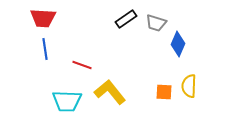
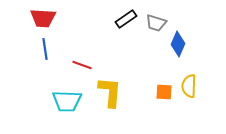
yellow L-shape: rotated 44 degrees clockwise
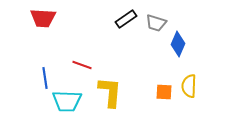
blue line: moved 29 px down
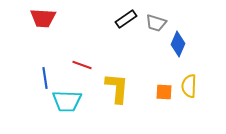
yellow L-shape: moved 7 px right, 4 px up
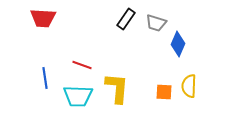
black rectangle: rotated 20 degrees counterclockwise
cyan trapezoid: moved 11 px right, 5 px up
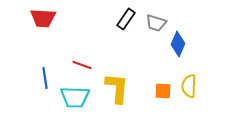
orange square: moved 1 px left, 1 px up
cyan trapezoid: moved 3 px left, 1 px down
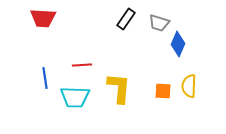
gray trapezoid: moved 3 px right
red line: rotated 24 degrees counterclockwise
yellow L-shape: moved 2 px right
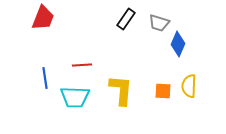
red trapezoid: rotated 72 degrees counterclockwise
yellow L-shape: moved 2 px right, 2 px down
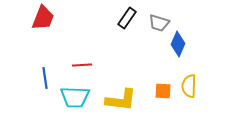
black rectangle: moved 1 px right, 1 px up
yellow L-shape: moved 10 px down; rotated 92 degrees clockwise
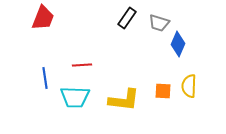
yellow L-shape: moved 3 px right
